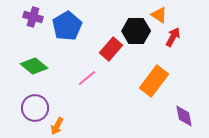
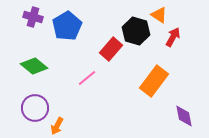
black hexagon: rotated 16 degrees clockwise
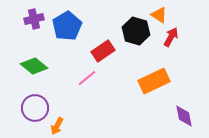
purple cross: moved 1 px right, 2 px down; rotated 30 degrees counterclockwise
red arrow: moved 2 px left
red rectangle: moved 8 px left, 2 px down; rotated 15 degrees clockwise
orange rectangle: rotated 28 degrees clockwise
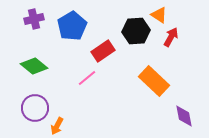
blue pentagon: moved 5 px right
black hexagon: rotated 20 degrees counterclockwise
orange rectangle: rotated 68 degrees clockwise
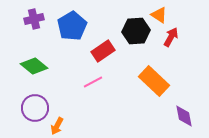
pink line: moved 6 px right, 4 px down; rotated 12 degrees clockwise
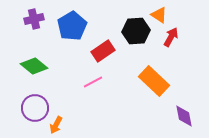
orange arrow: moved 1 px left, 1 px up
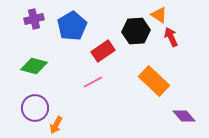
red arrow: rotated 54 degrees counterclockwise
green diamond: rotated 24 degrees counterclockwise
purple diamond: rotated 30 degrees counterclockwise
